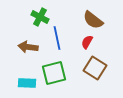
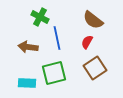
brown square: rotated 25 degrees clockwise
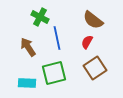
brown arrow: rotated 48 degrees clockwise
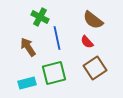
red semicircle: rotated 72 degrees counterclockwise
cyan rectangle: rotated 18 degrees counterclockwise
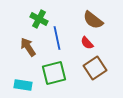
green cross: moved 1 px left, 2 px down
red semicircle: moved 1 px down
cyan rectangle: moved 4 px left, 2 px down; rotated 24 degrees clockwise
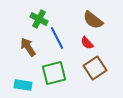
blue line: rotated 15 degrees counterclockwise
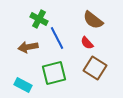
brown arrow: rotated 66 degrees counterclockwise
brown square: rotated 25 degrees counterclockwise
cyan rectangle: rotated 18 degrees clockwise
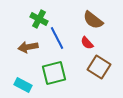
brown square: moved 4 px right, 1 px up
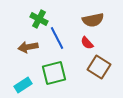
brown semicircle: rotated 50 degrees counterclockwise
cyan rectangle: rotated 60 degrees counterclockwise
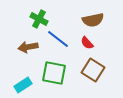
blue line: moved 1 px right, 1 px down; rotated 25 degrees counterclockwise
brown square: moved 6 px left, 3 px down
green square: rotated 25 degrees clockwise
